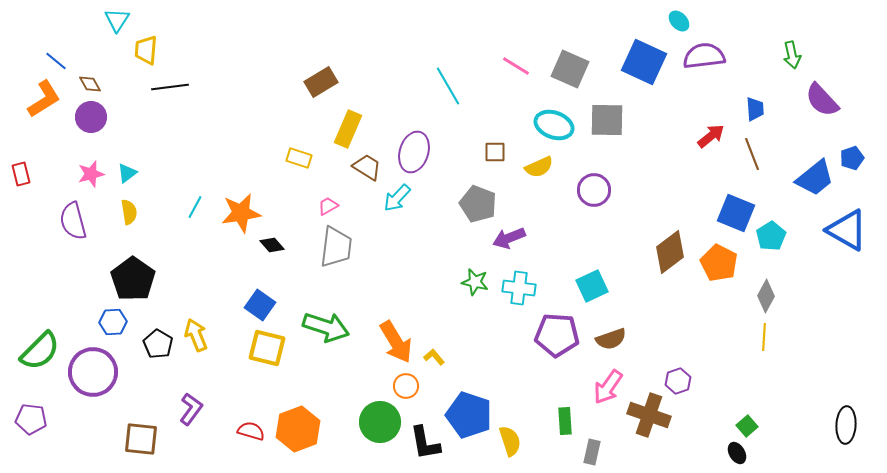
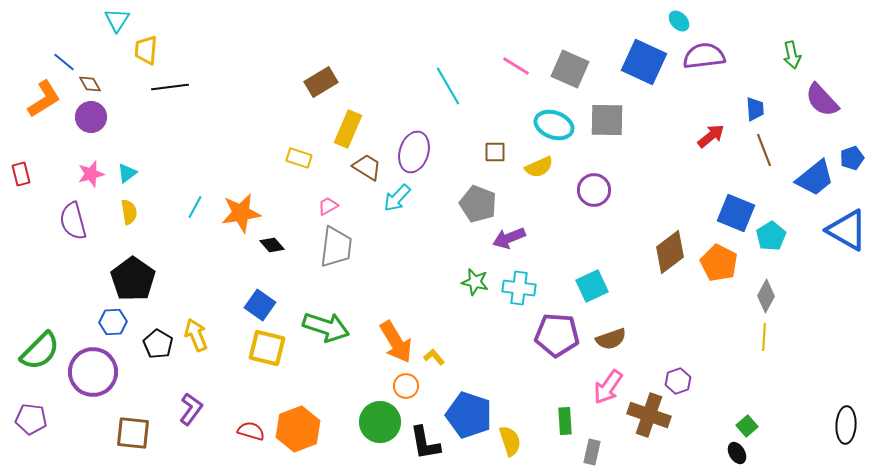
blue line at (56, 61): moved 8 px right, 1 px down
brown line at (752, 154): moved 12 px right, 4 px up
brown square at (141, 439): moved 8 px left, 6 px up
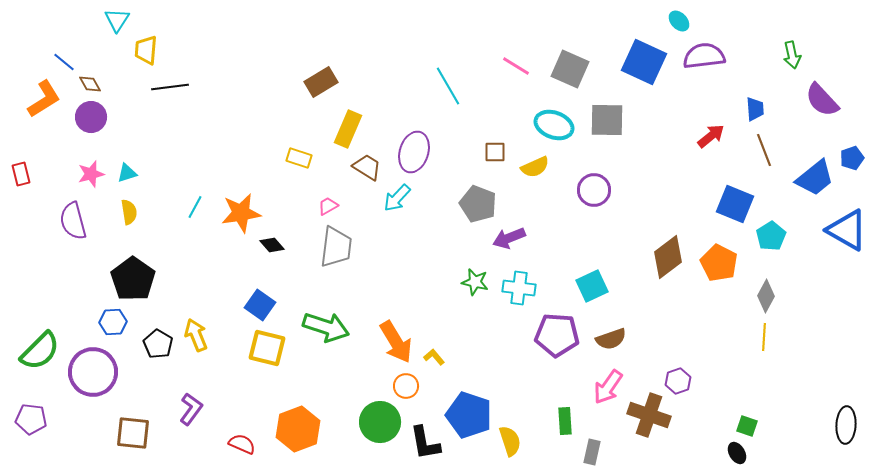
yellow semicircle at (539, 167): moved 4 px left
cyan triangle at (127, 173): rotated 20 degrees clockwise
blue square at (736, 213): moved 1 px left, 9 px up
brown diamond at (670, 252): moved 2 px left, 5 px down
green square at (747, 426): rotated 30 degrees counterclockwise
red semicircle at (251, 431): moved 9 px left, 13 px down; rotated 8 degrees clockwise
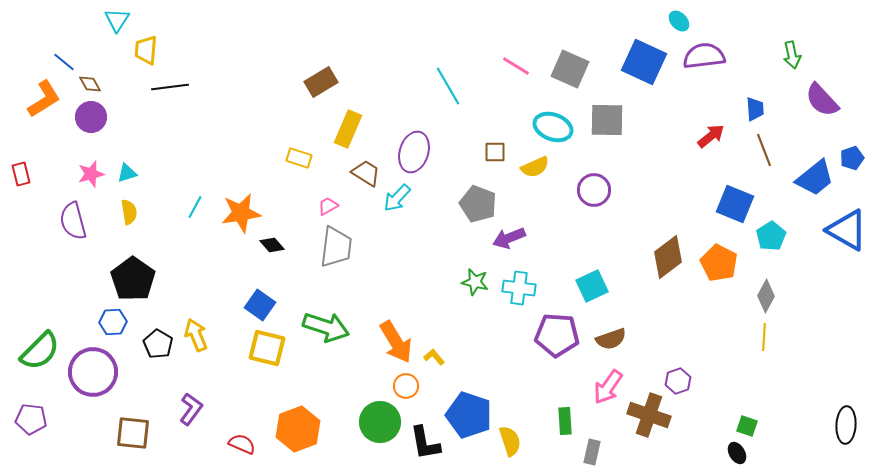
cyan ellipse at (554, 125): moved 1 px left, 2 px down
brown trapezoid at (367, 167): moved 1 px left, 6 px down
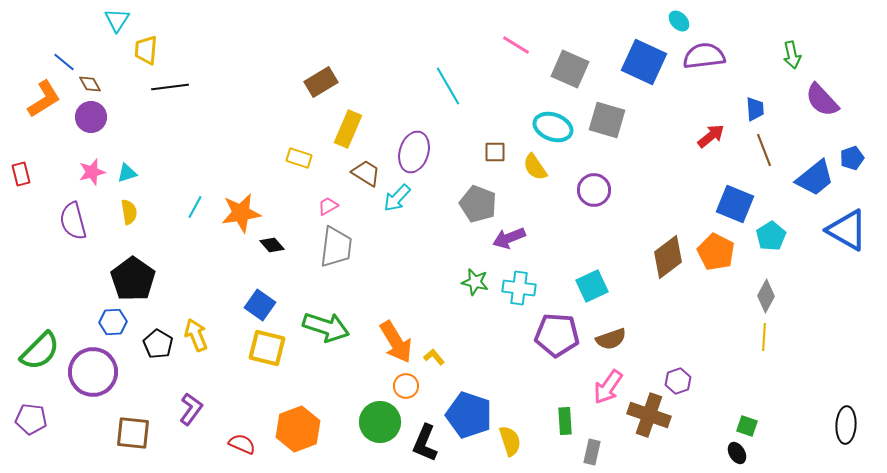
pink line at (516, 66): moved 21 px up
gray square at (607, 120): rotated 15 degrees clockwise
yellow semicircle at (535, 167): rotated 80 degrees clockwise
pink star at (91, 174): moved 1 px right, 2 px up
orange pentagon at (719, 263): moved 3 px left, 11 px up
black L-shape at (425, 443): rotated 33 degrees clockwise
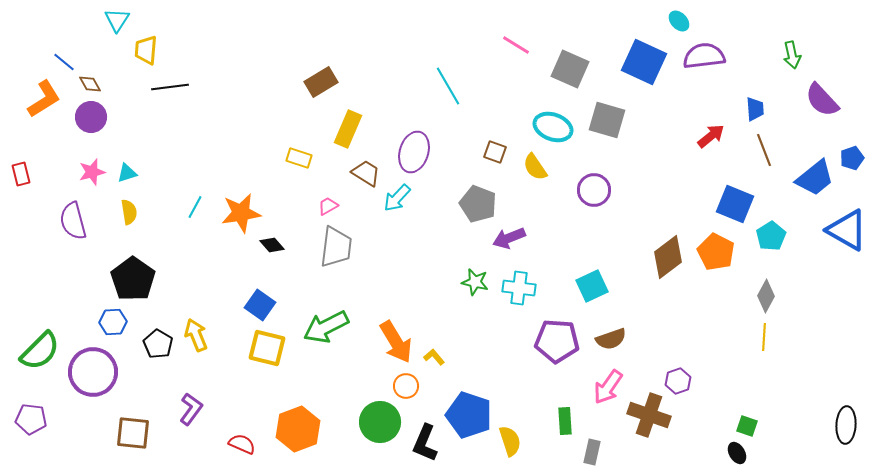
brown square at (495, 152): rotated 20 degrees clockwise
green arrow at (326, 327): rotated 135 degrees clockwise
purple pentagon at (557, 335): moved 6 px down
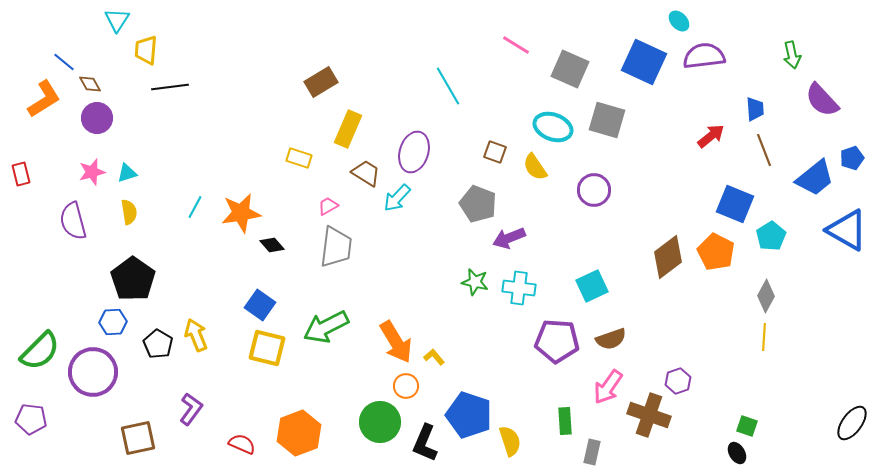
purple circle at (91, 117): moved 6 px right, 1 px down
black ellipse at (846, 425): moved 6 px right, 2 px up; rotated 33 degrees clockwise
orange hexagon at (298, 429): moved 1 px right, 4 px down
brown square at (133, 433): moved 5 px right, 5 px down; rotated 18 degrees counterclockwise
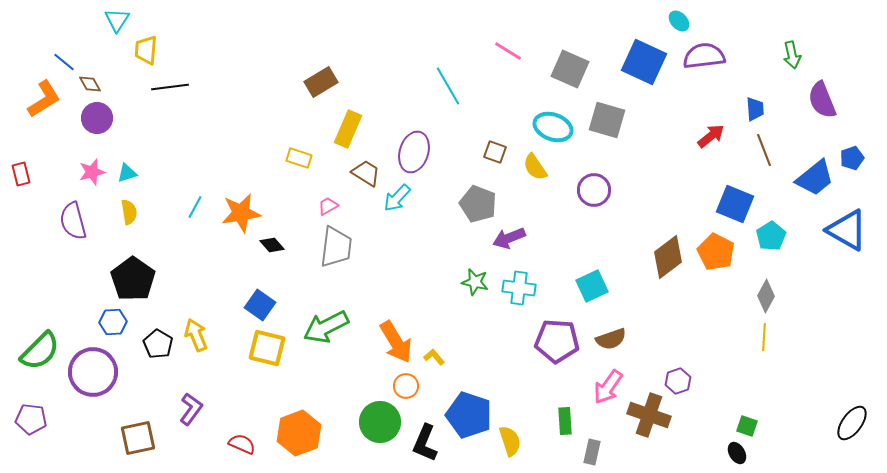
pink line at (516, 45): moved 8 px left, 6 px down
purple semicircle at (822, 100): rotated 21 degrees clockwise
